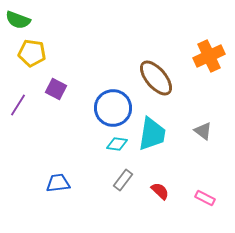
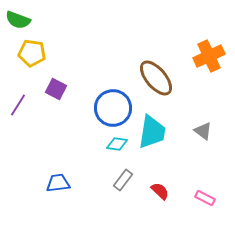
cyan trapezoid: moved 2 px up
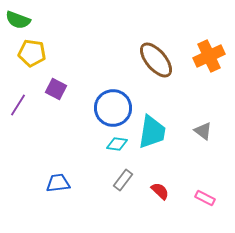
brown ellipse: moved 18 px up
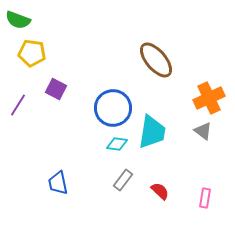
orange cross: moved 42 px down
blue trapezoid: rotated 95 degrees counterclockwise
pink rectangle: rotated 72 degrees clockwise
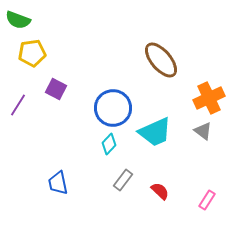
yellow pentagon: rotated 16 degrees counterclockwise
brown ellipse: moved 5 px right
cyan trapezoid: moved 3 px right; rotated 57 degrees clockwise
cyan diamond: moved 8 px left; rotated 55 degrees counterclockwise
pink rectangle: moved 2 px right, 2 px down; rotated 24 degrees clockwise
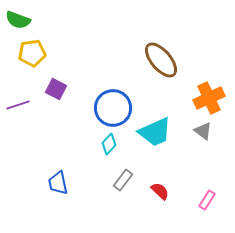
purple line: rotated 40 degrees clockwise
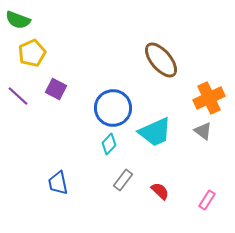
yellow pentagon: rotated 16 degrees counterclockwise
purple line: moved 9 px up; rotated 60 degrees clockwise
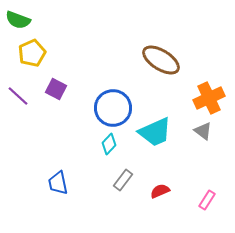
brown ellipse: rotated 18 degrees counterclockwise
red semicircle: rotated 66 degrees counterclockwise
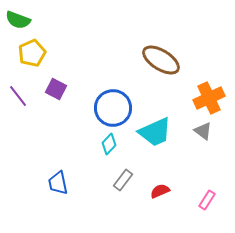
purple line: rotated 10 degrees clockwise
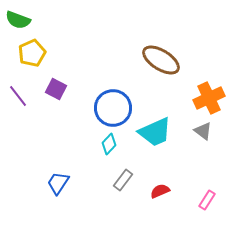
blue trapezoid: rotated 45 degrees clockwise
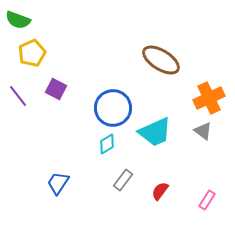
cyan diamond: moved 2 px left; rotated 15 degrees clockwise
red semicircle: rotated 30 degrees counterclockwise
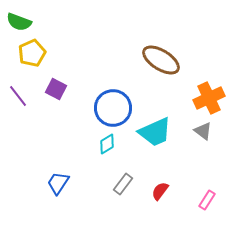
green semicircle: moved 1 px right, 2 px down
gray rectangle: moved 4 px down
